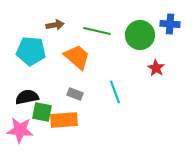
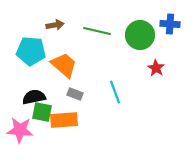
orange trapezoid: moved 13 px left, 8 px down
black semicircle: moved 7 px right
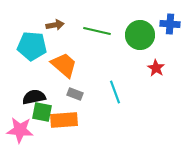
cyan pentagon: moved 1 px right, 5 px up
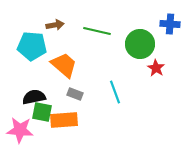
green circle: moved 9 px down
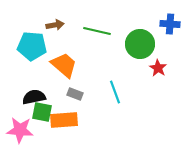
red star: moved 2 px right
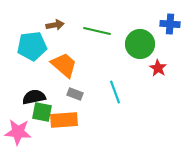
cyan pentagon: rotated 12 degrees counterclockwise
pink star: moved 2 px left, 2 px down
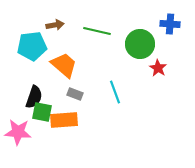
black semicircle: rotated 120 degrees clockwise
